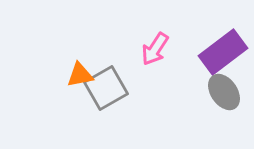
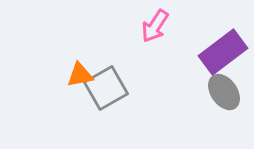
pink arrow: moved 23 px up
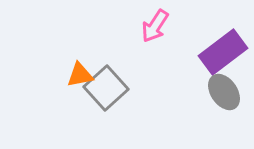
gray square: rotated 12 degrees counterclockwise
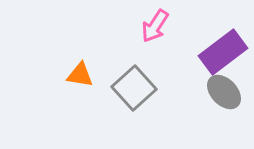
orange triangle: rotated 20 degrees clockwise
gray square: moved 28 px right
gray ellipse: rotated 9 degrees counterclockwise
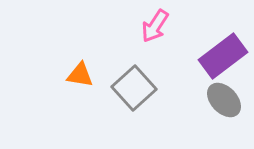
purple rectangle: moved 4 px down
gray ellipse: moved 8 px down
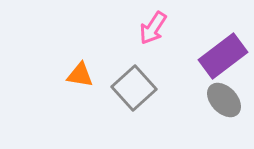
pink arrow: moved 2 px left, 2 px down
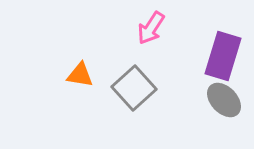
pink arrow: moved 2 px left
purple rectangle: rotated 36 degrees counterclockwise
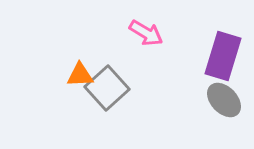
pink arrow: moved 5 px left, 5 px down; rotated 92 degrees counterclockwise
orange triangle: rotated 12 degrees counterclockwise
gray square: moved 27 px left
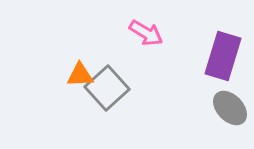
gray ellipse: moved 6 px right, 8 px down
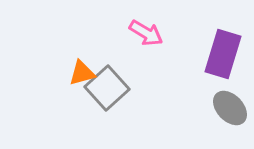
purple rectangle: moved 2 px up
orange triangle: moved 2 px right, 2 px up; rotated 12 degrees counterclockwise
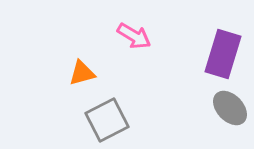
pink arrow: moved 12 px left, 3 px down
gray square: moved 32 px down; rotated 15 degrees clockwise
